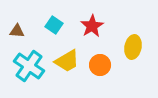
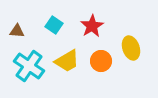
yellow ellipse: moved 2 px left, 1 px down; rotated 30 degrees counterclockwise
orange circle: moved 1 px right, 4 px up
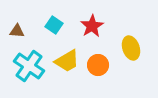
orange circle: moved 3 px left, 4 px down
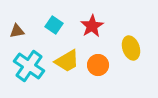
brown triangle: rotated 14 degrees counterclockwise
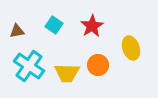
yellow trapezoid: moved 12 px down; rotated 32 degrees clockwise
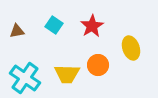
cyan cross: moved 4 px left, 12 px down
yellow trapezoid: moved 1 px down
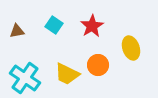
yellow trapezoid: rotated 24 degrees clockwise
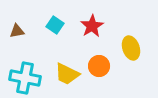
cyan square: moved 1 px right
orange circle: moved 1 px right, 1 px down
cyan cross: rotated 24 degrees counterclockwise
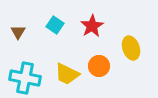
brown triangle: moved 1 px right, 1 px down; rotated 49 degrees counterclockwise
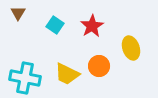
brown triangle: moved 19 px up
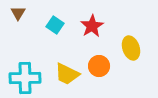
cyan cross: rotated 12 degrees counterclockwise
